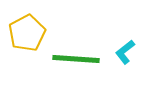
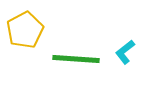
yellow pentagon: moved 2 px left, 3 px up
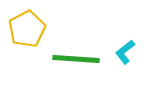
yellow pentagon: moved 2 px right, 1 px up
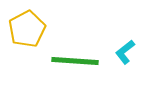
green line: moved 1 px left, 2 px down
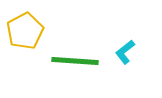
yellow pentagon: moved 2 px left, 2 px down
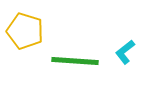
yellow pentagon: rotated 27 degrees counterclockwise
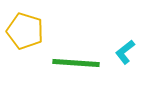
green line: moved 1 px right, 2 px down
